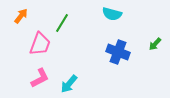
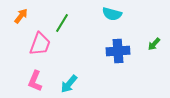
green arrow: moved 1 px left
blue cross: moved 1 px up; rotated 25 degrees counterclockwise
pink L-shape: moved 5 px left, 3 px down; rotated 140 degrees clockwise
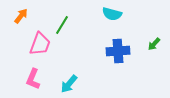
green line: moved 2 px down
pink L-shape: moved 2 px left, 2 px up
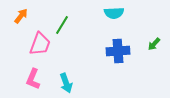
cyan semicircle: moved 2 px right, 1 px up; rotated 18 degrees counterclockwise
cyan arrow: moved 3 px left, 1 px up; rotated 60 degrees counterclockwise
